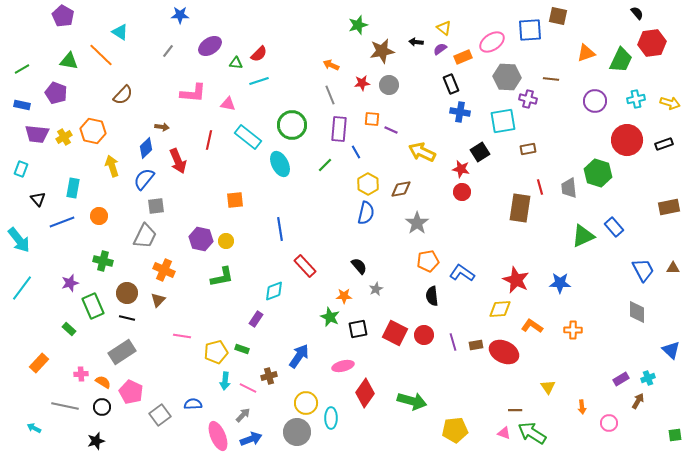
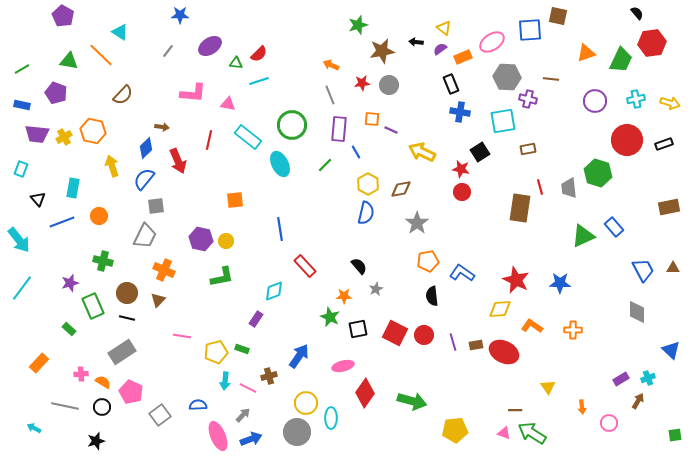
blue semicircle at (193, 404): moved 5 px right, 1 px down
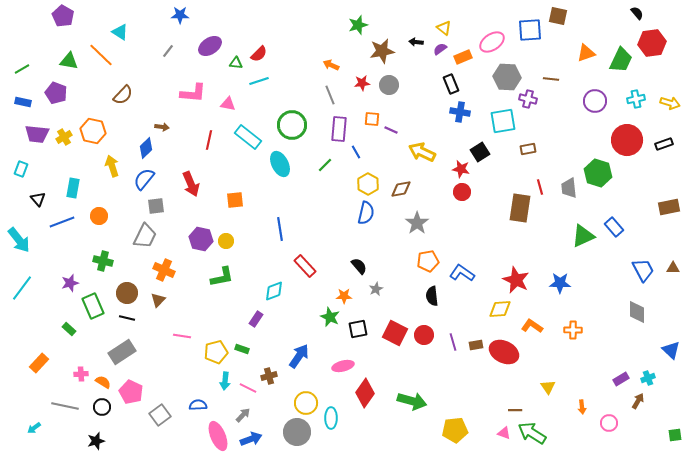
blue rectangle at (22, 105): moved 1 px right, 3 px up
red arrow at (178, 161): moved 13 px right, 23 px down
cyan arrow at (34, 428): rotated 64 degrees counterclockwise
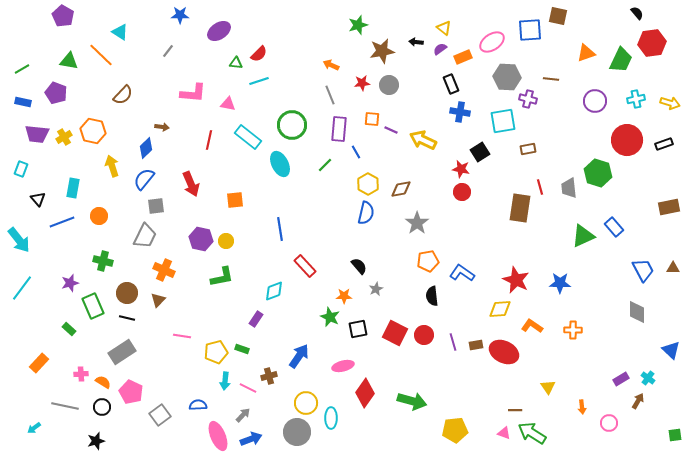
purple ellipse at (210, 46): moved 9 px right, 15 px up
yellow arrow at (422, 152): moved 1 px right, 12 px up
cyan cross at (648, 378): rotated 32 degrees counterclockwise
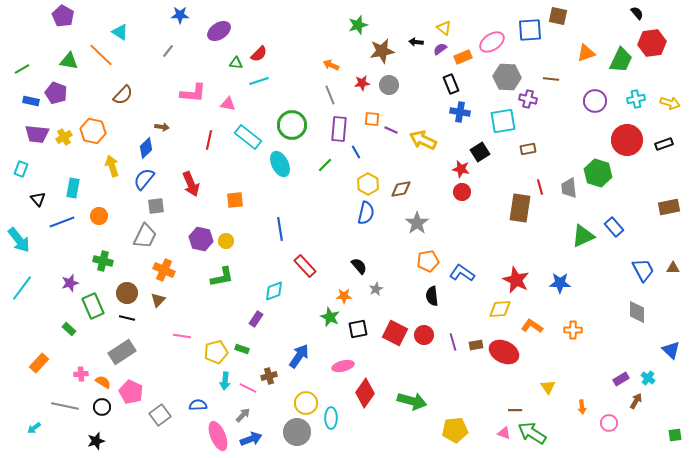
blue rectangle at (23, 102): moved 8 px right, 1 px up
brown arrow at (638, 401): moved 2 px left
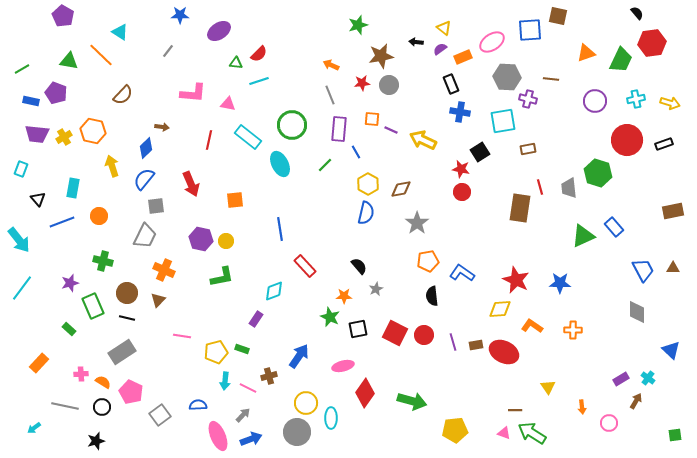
brown star at (382, 51): moved 1 px left, 5 px down
brown rectangle at (669, 207): moved 4 px right, 4 px down
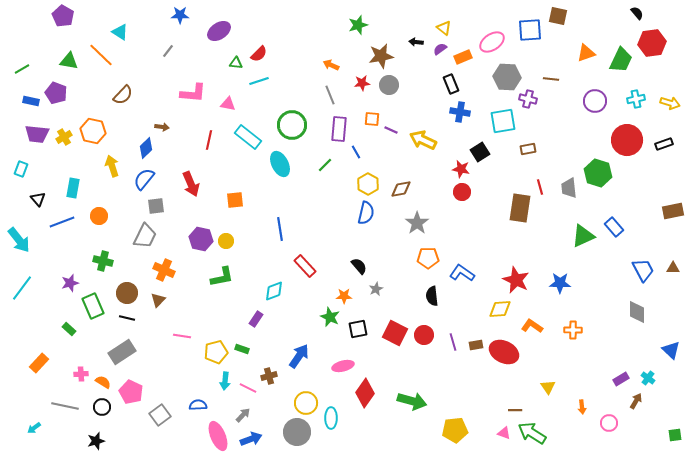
orange pentagon at (428, 261): moved 3 px up; rotated 10 degrees clockwise
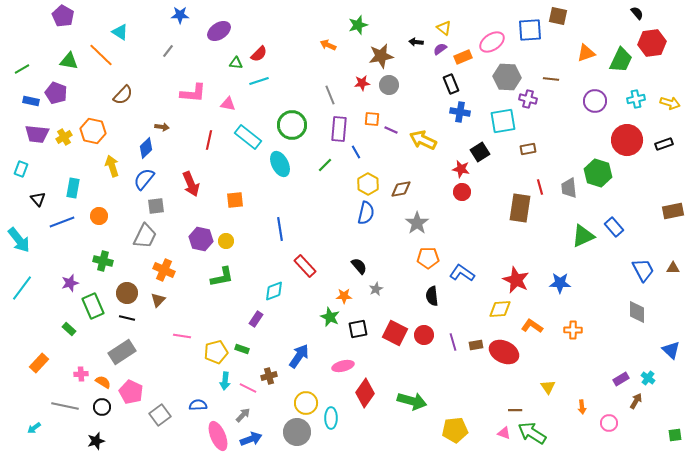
orange arrow at (331, 65): moved 3 px left, 20 px up
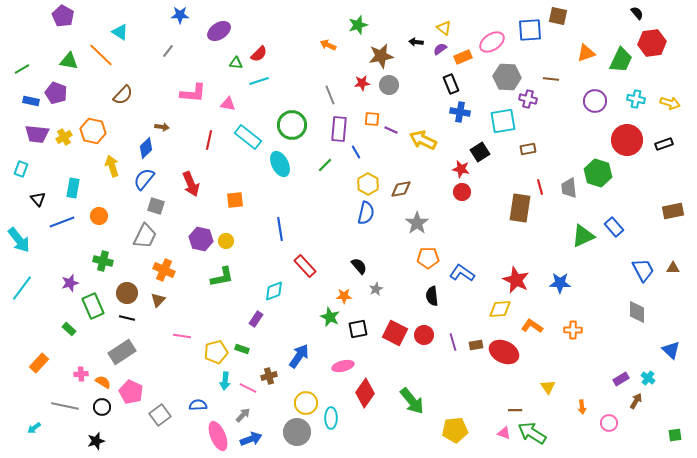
cyan cross at (636, 99): rotated 24 degrees clockwise
gray square at (156, 206): rotated 24 degrees clockwise
green arrow at (412, 401): rotated 36 degrees clockwise
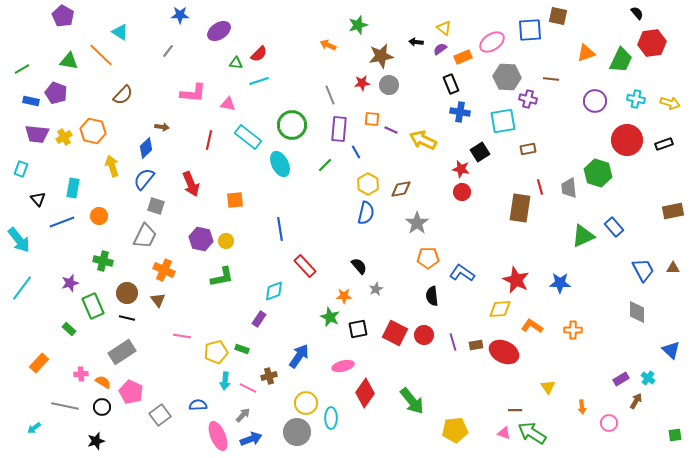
brown triangle at (158, 300): rotated 21 degrees counterclockwise
purple rectangle at (256, 319): moved 3 px right
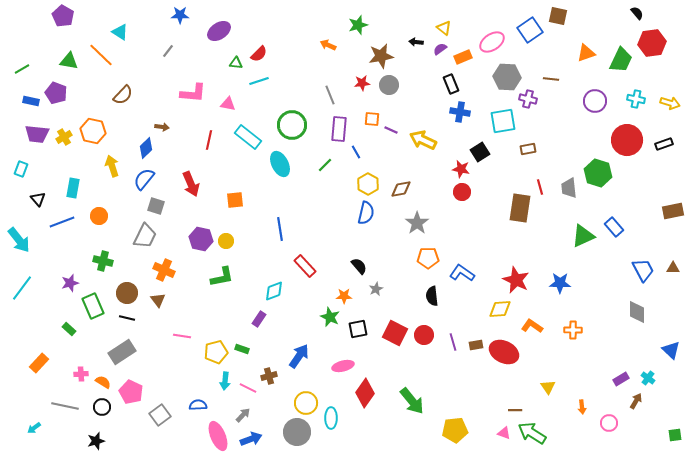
blue square at (530, 30): rotated 30 degrees counterclockwise
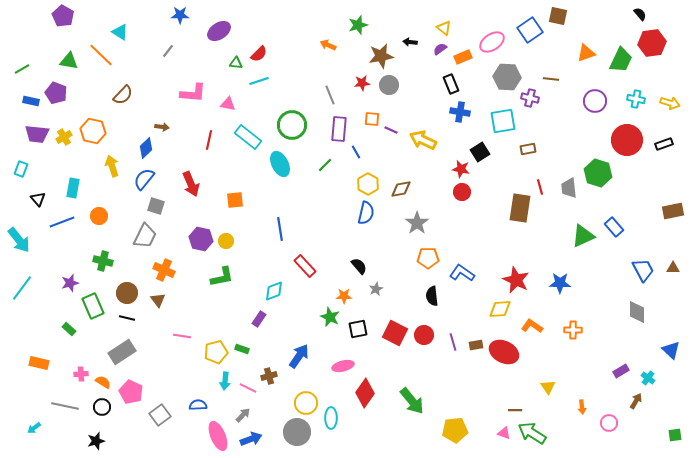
black semicircle at (637, 13): moved 3 px right, 1 px down
black arrow at (416, 42): moved 6 px left
purple cross at (528, 99): moved 2 px right, 1 px up
orange rectangle at (39, 363): rotated 60 degrees clockwise
purple rectangle at (621, 379): moved 8 px up
